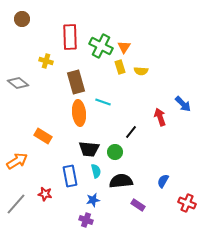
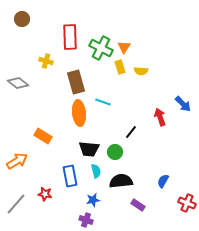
green cross: moved 2 px down
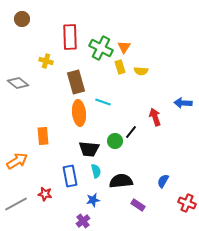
blue arrow: moved 1 px up; rotated 138 degrees clockwise
red arrow: moved 5 px left
orange rectangle: rotated 54 degrees clockwise
green circle: moved 11 px up
gray line: rotated 20 degrees clockwise
purple cross: moved 3 px left, 1 px down; rotated 32 degrees clockwise
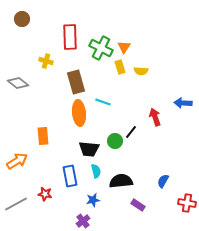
red cross: rotated 12 degrees counterclockwise
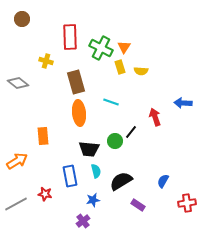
cyan line: moved 8 px right
black semicircle: rotated 25 degrees counterclockwise
red cross: rotated 18 degrees counterclockwise
